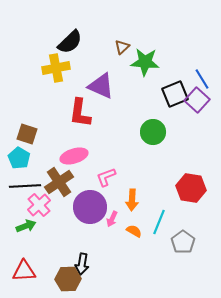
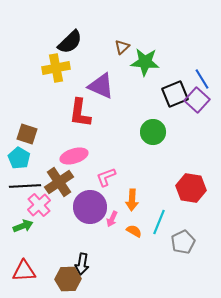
green arrow: moved 3 px left
gray pentagon: rotated 10 degrees clockwise
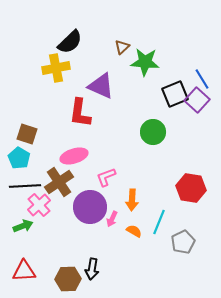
black arrow: moved 10 px right, 5 px down
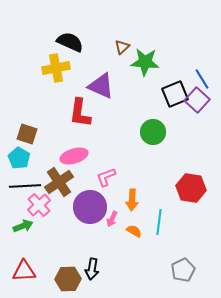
black semicircle: rotated 112 degrees counterclockwise
cyan line: rotated 15 degrees counterclockwise
gray pentagon: moved 28 px down
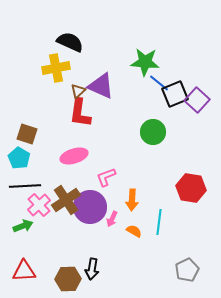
brown triangle: moved 44 px left, 44 px down
blue line: moved 43 px left, 4 px down; rotated 20 degrees counterclockwise
brown cross: moved 7 px right, 18 px down
gray pentagon: moved 4 px right
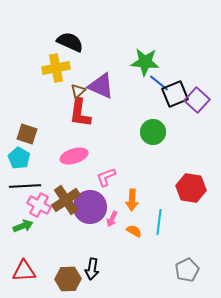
pink cross: rotated 20 degrees counterclockwise
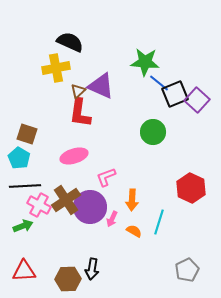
red hexagon: rotated 16 degrees clockwise
cyan line: rotated 10 degrees clockwise
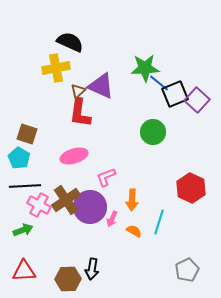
green star: moved 6 px down; rotated 8 degrees counterclockwise
green arrow: moved 4 px down
